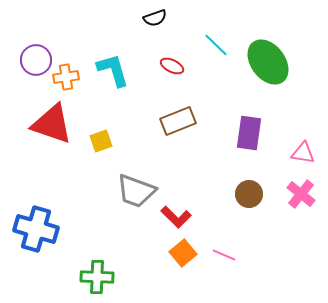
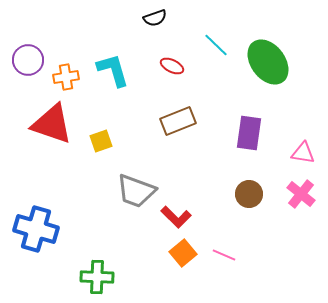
purple circle: moved 8 px left
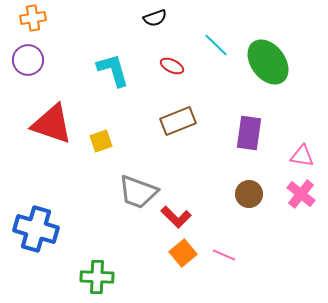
orange cross: moved 33 px left, 59 px up
pink triangle: moved 1 px left, 3 px down
gray trapezoid: moved 2 px right, 1 px down
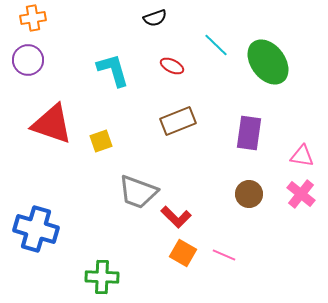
orange square: rotated 20 degrees counterclockwise
green cross: moved 5 px right
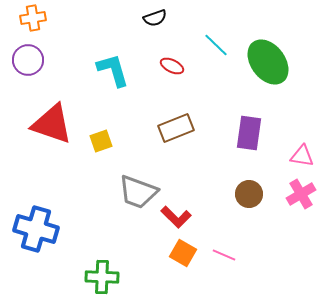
brown rectangle: moved 2 px left, 7 px down
pink cross: rotated 20 degrees clockwise
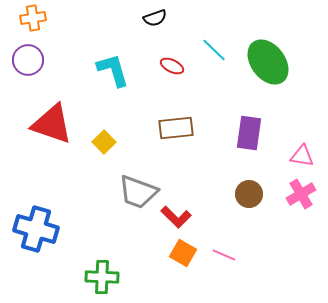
cyan line: moved 2 px left, 5 px down
brown rectangle: rotated 16 degrees clockwise
yellow square: moved 3 px right, 1 px down; rotated 25 degrees counterclockwise
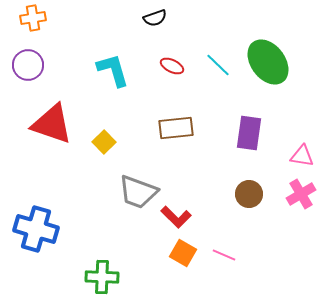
cyan line: moved 4 px right, 15 px down
purple circle: moved 5 px down
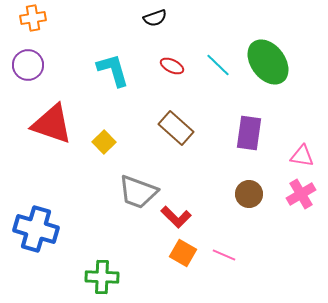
brown rectangle: rotated 48 degrees clockwise
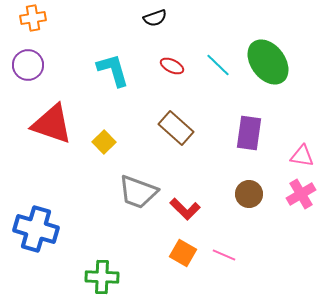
red L-shape: moved 9 px right, 8 px up
